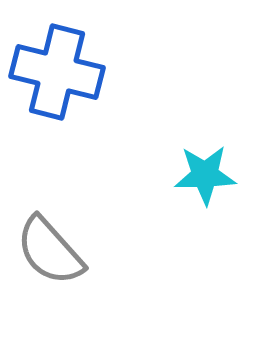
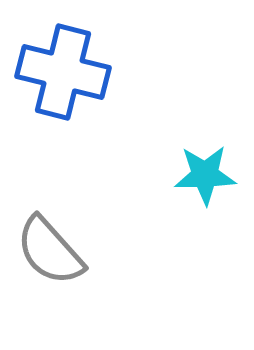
blue cross: moved 6 px right
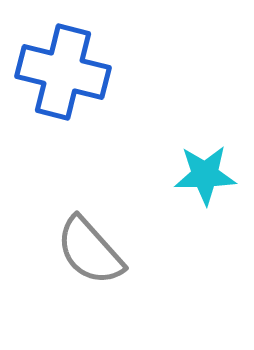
gray semicircle: moved 40 px right
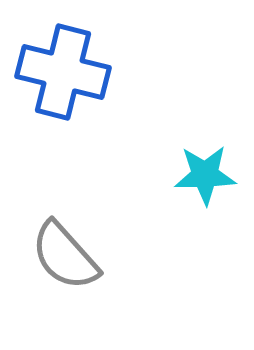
gray semicircle: moved 25 px left, 5 px down
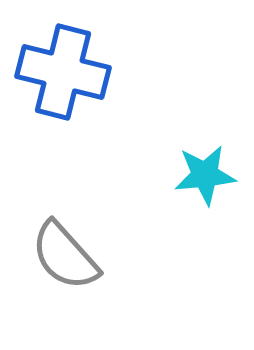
cyan star: rotated 4 degrees counterclockwise
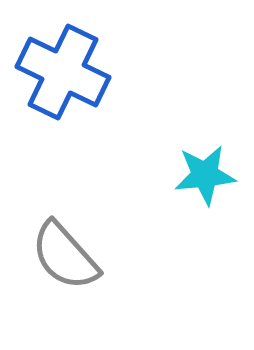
blue cross: rotated 12 degrees clockwise
